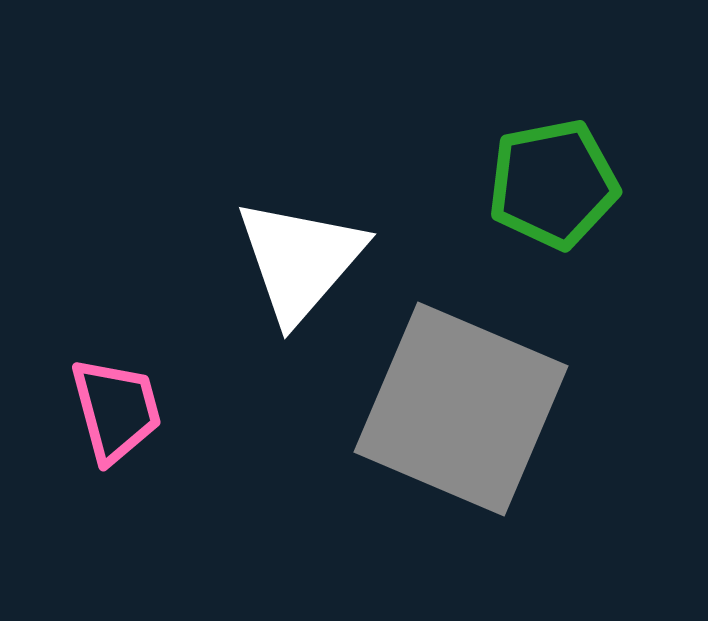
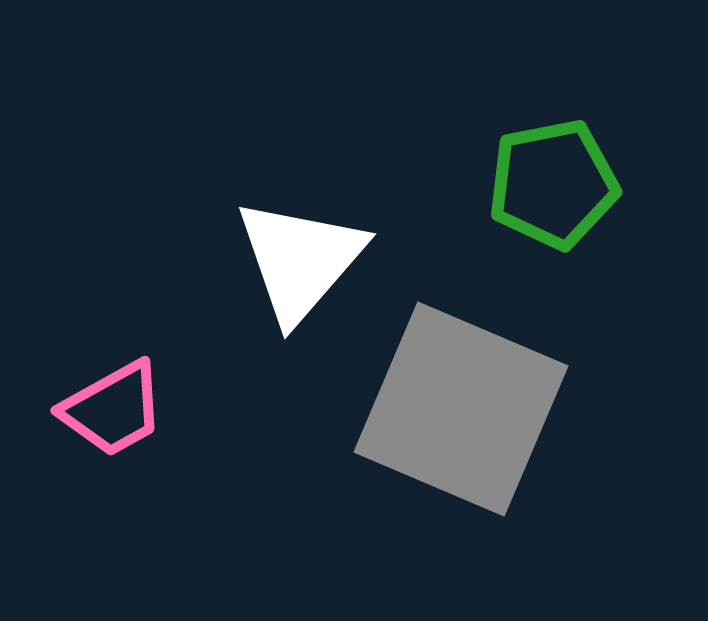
pink trapezoid: moved 3 px left, 1 px up; rotated 76 degrees clockwise
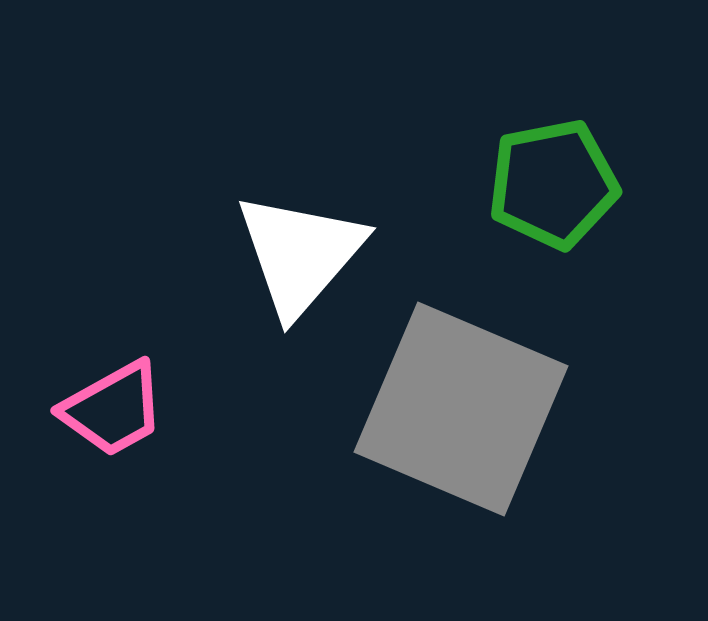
white triangle: moved 6 px up
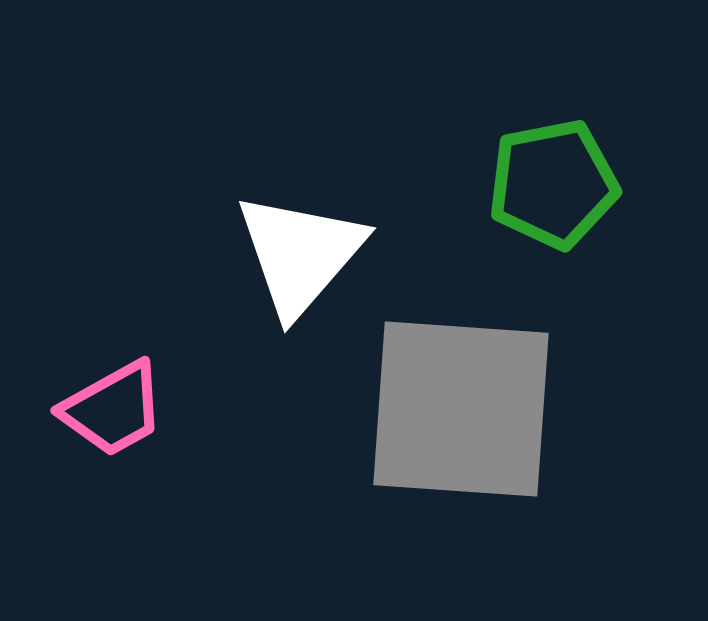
gray square: rotated 19 degrees counterclockwise
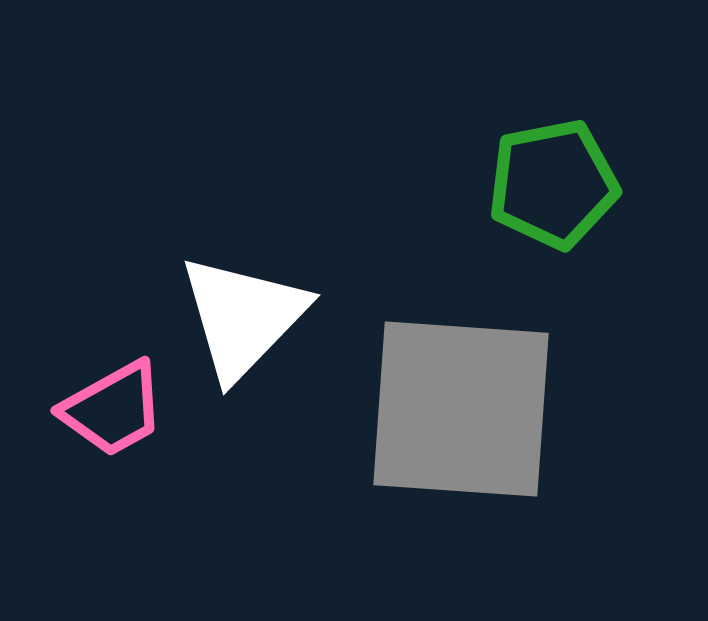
white triangle: moved 57 px left, 63 px down; rotated 3 degrees clockwise
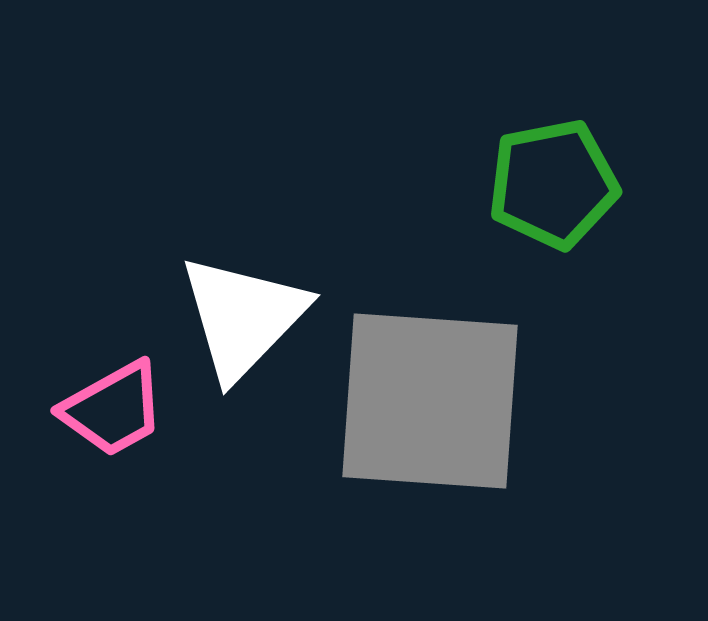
gray square: moved 31 px left, 8 px up
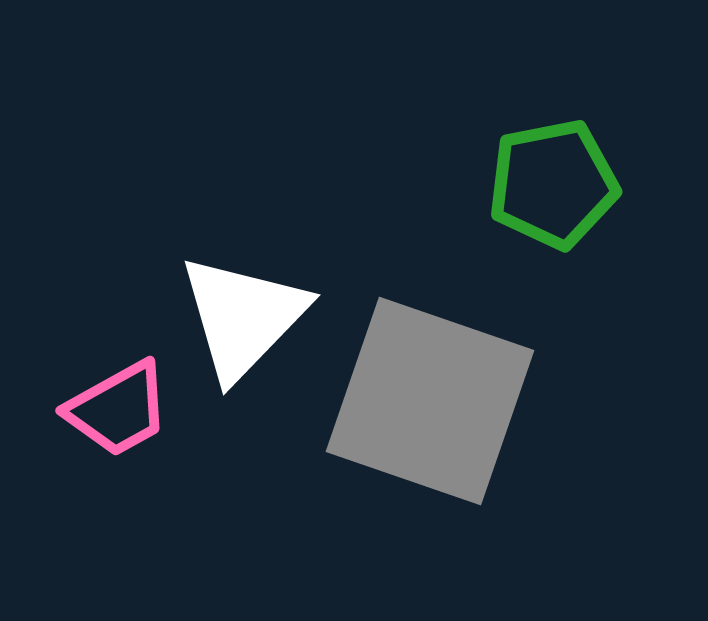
gray square: rotated 15 degrees clockwise
pink trapezoid: moved 5 px right
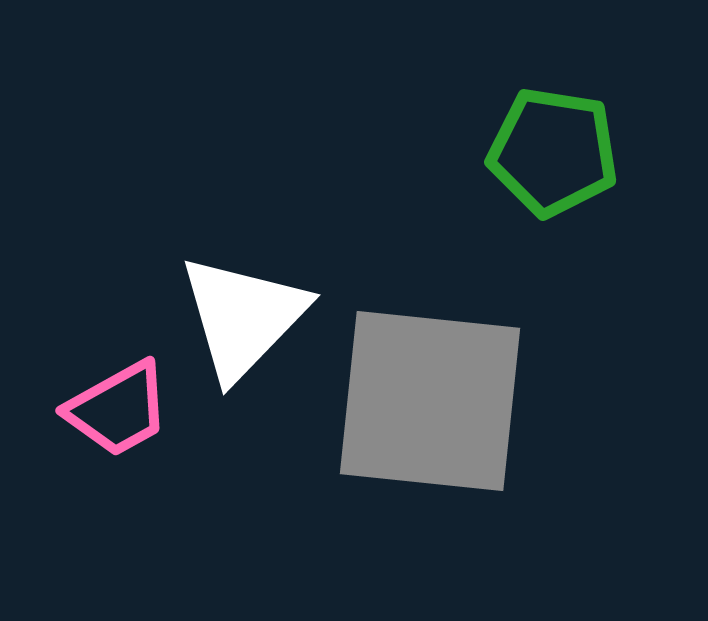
green pentagon: moved 32 px up; rotated 20 degrees clockwise
gray square: rotated 13 degrees counterclockwise
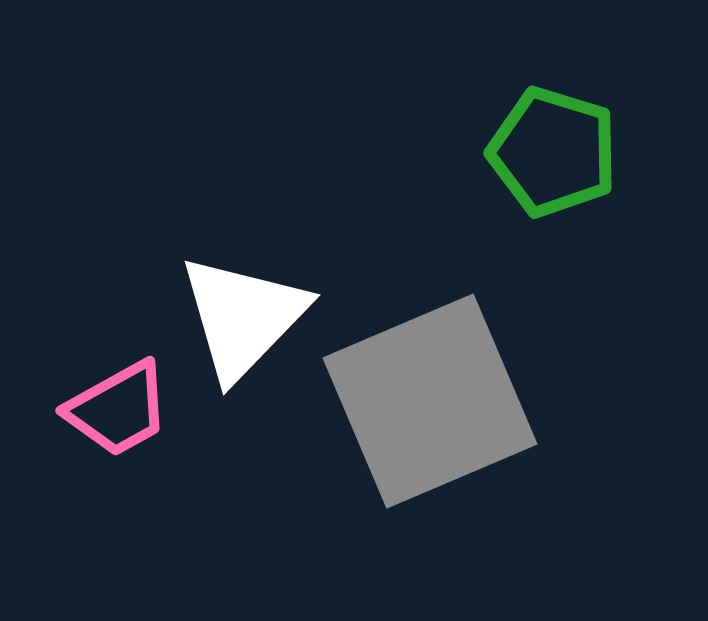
green pentagon: rotated 8 degrees clockwise
gray square: rotated 29 degrees counterclockwise
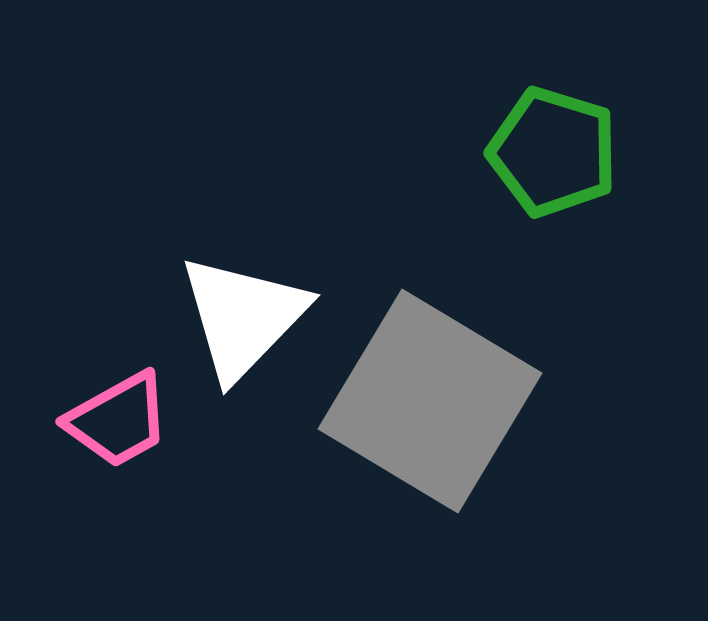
gray square: rotated 36 degrees counterclockwise
pink trapezoid: moved 11 px down
